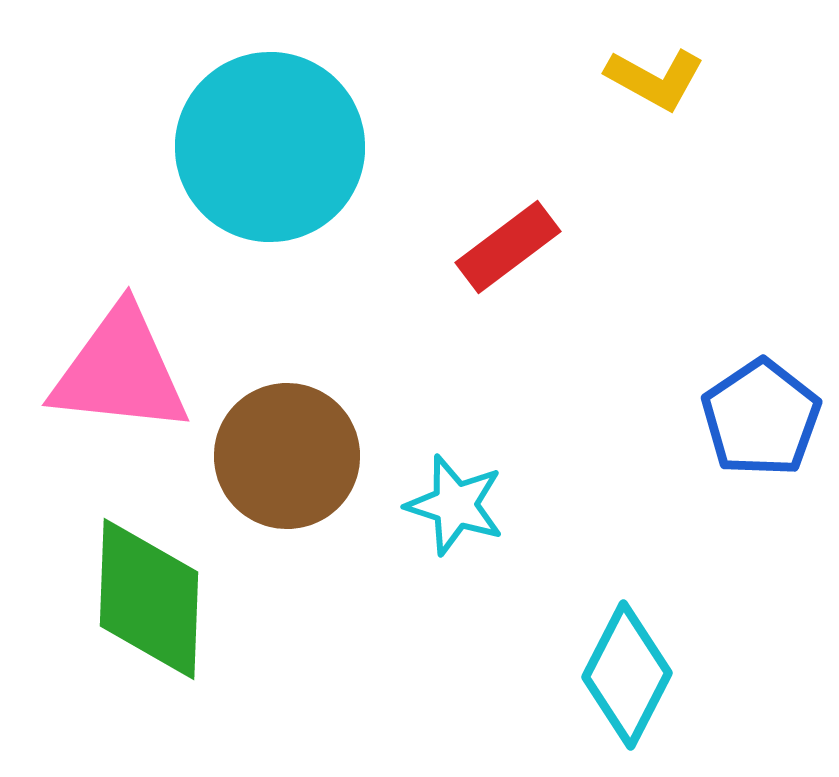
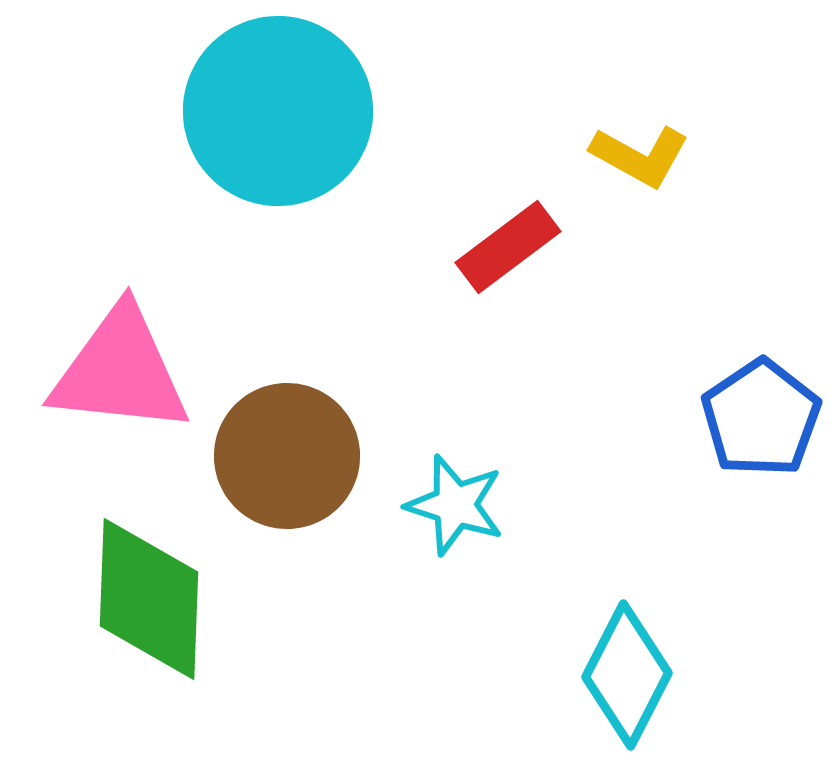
yellow L-shape: moved 15 px left, 77 px down
cyan circle: moved 8 px right, 36 px up
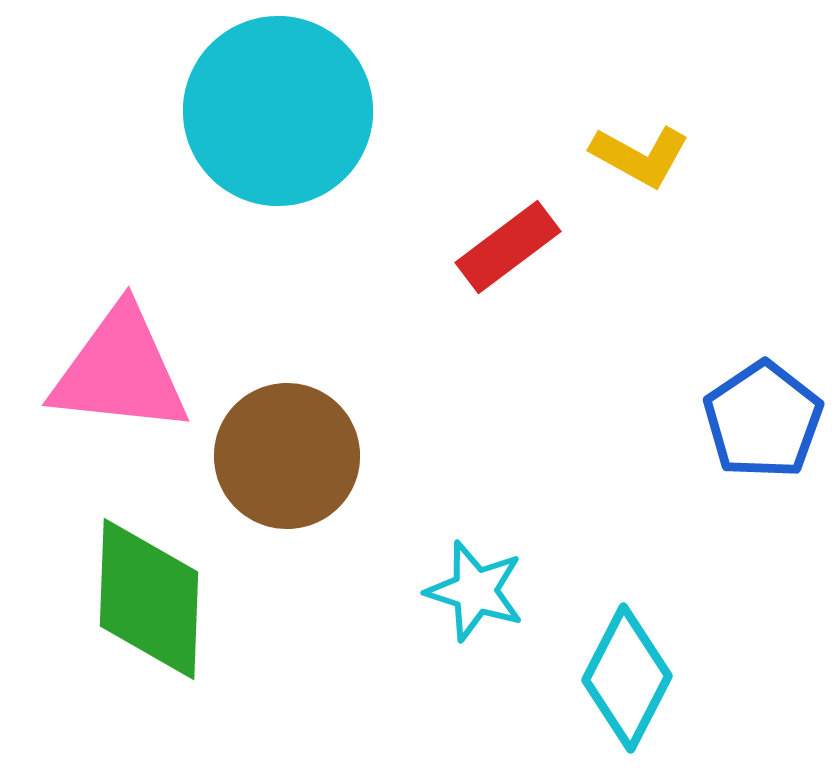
blue pentagon: moved 2 px right, 2 px down
cyan star: moved 20 px right, 86 px down
cyan diamond: moved 3 px down
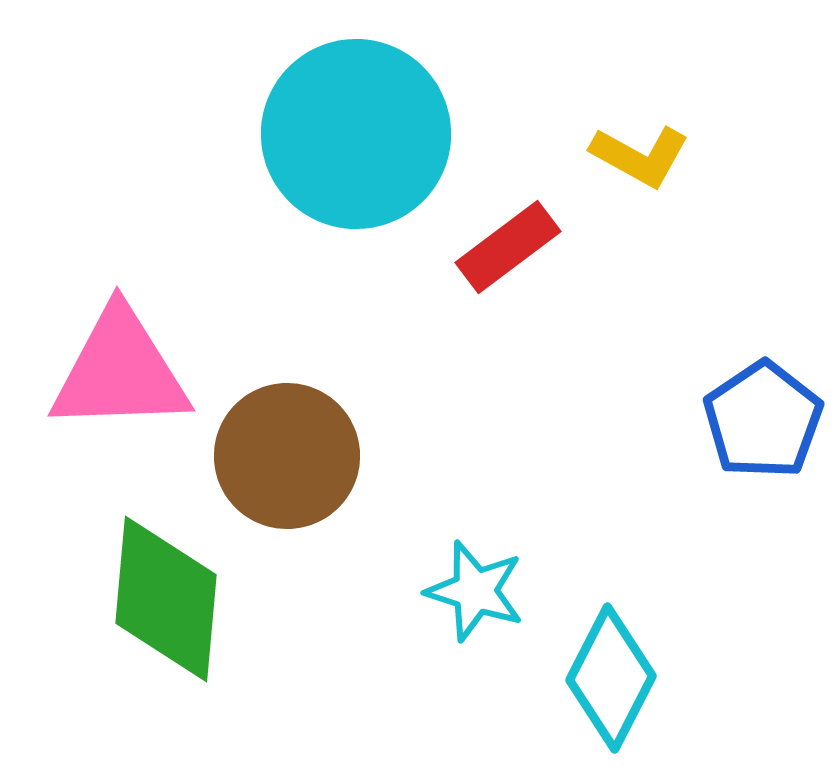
cyan circle: moved 78 px right, 23 px down
pink triangle: rotated 8 degrees counterclockwise
green diamond: moved 17 px right; rotated 3 degrees clockwise
cyan diamond: moved 16 px left
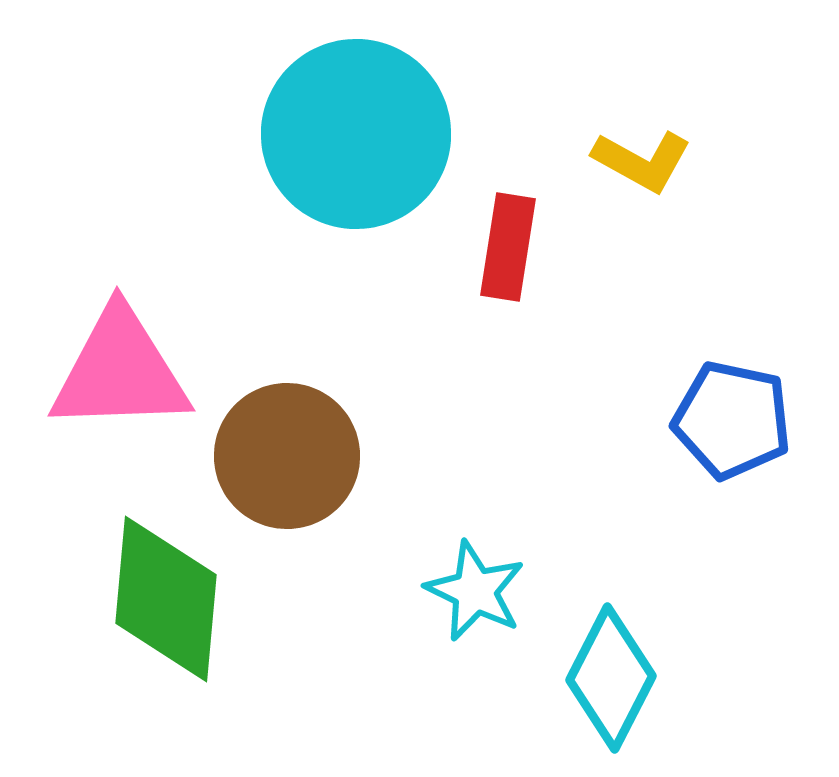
yellow L-shape: moved 2 px right, 5 px down
red rectangle: rotated 44 degrees counterclockwise
blue pentagon: moved 31 px left; rotated 26 degrees counterclockwise
cyan star: rotated 8 degrees clockwise
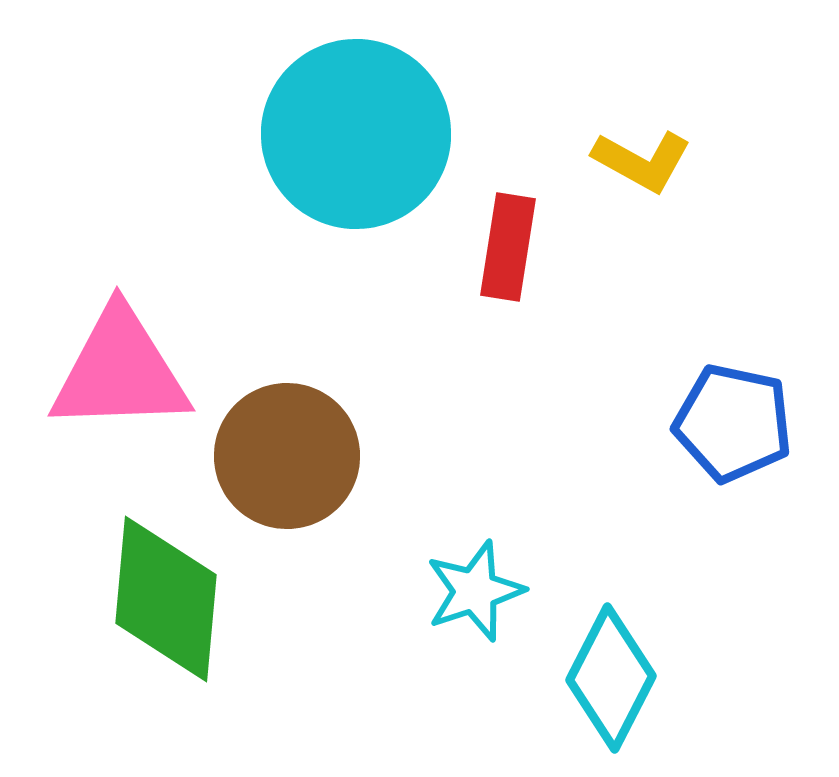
blue pentagon: moved 1 px right, 3 px down
cyan star: rotated 28 degrees clockwise
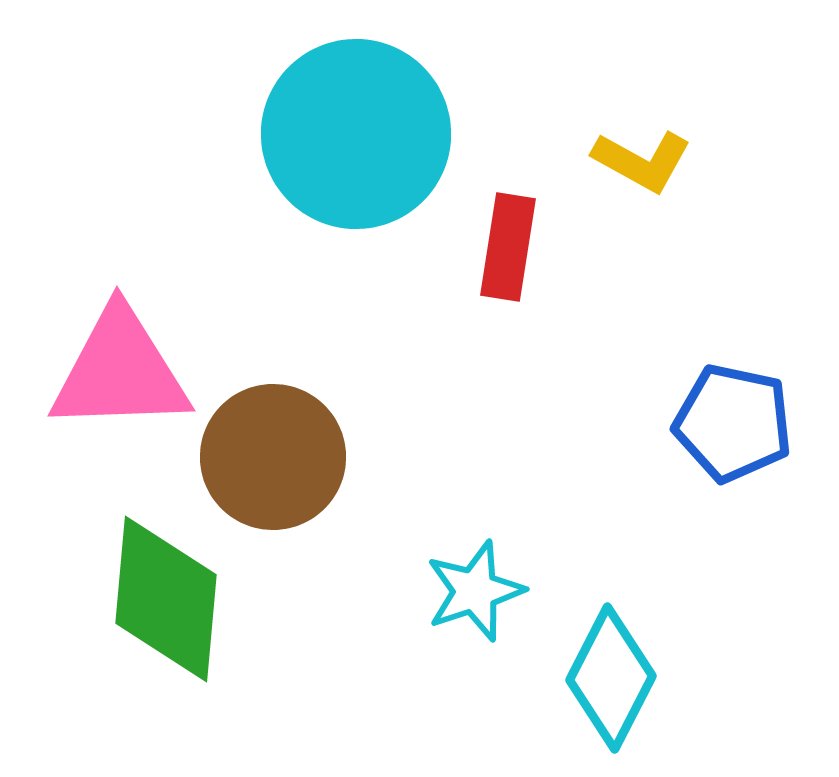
brown circle: moved 14 px left, 1 px down
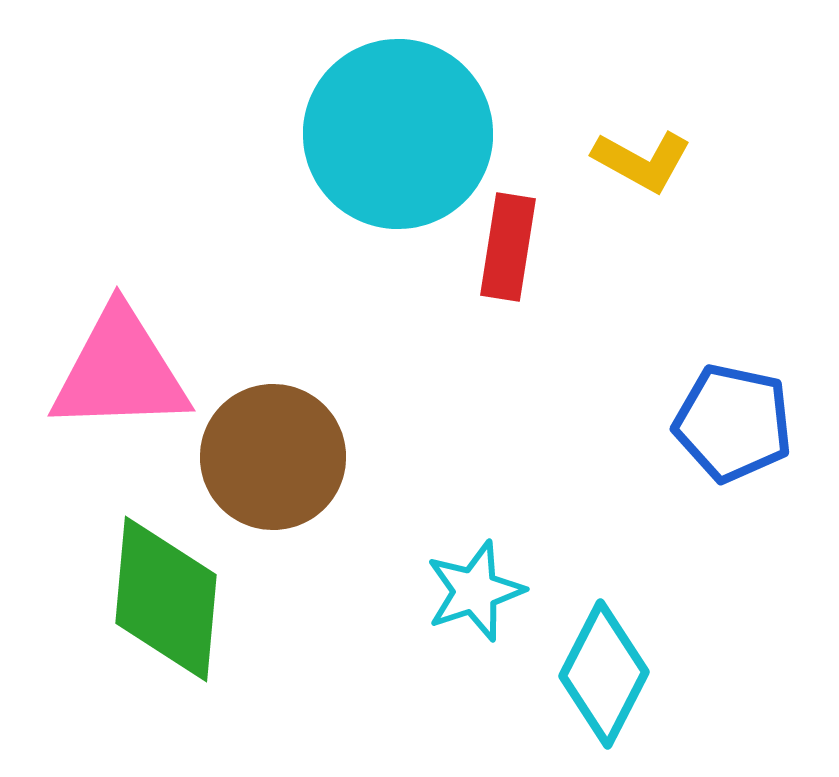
cyan circle: moved 42 px right
cyan diamond: moved 7 px left, 4 px up
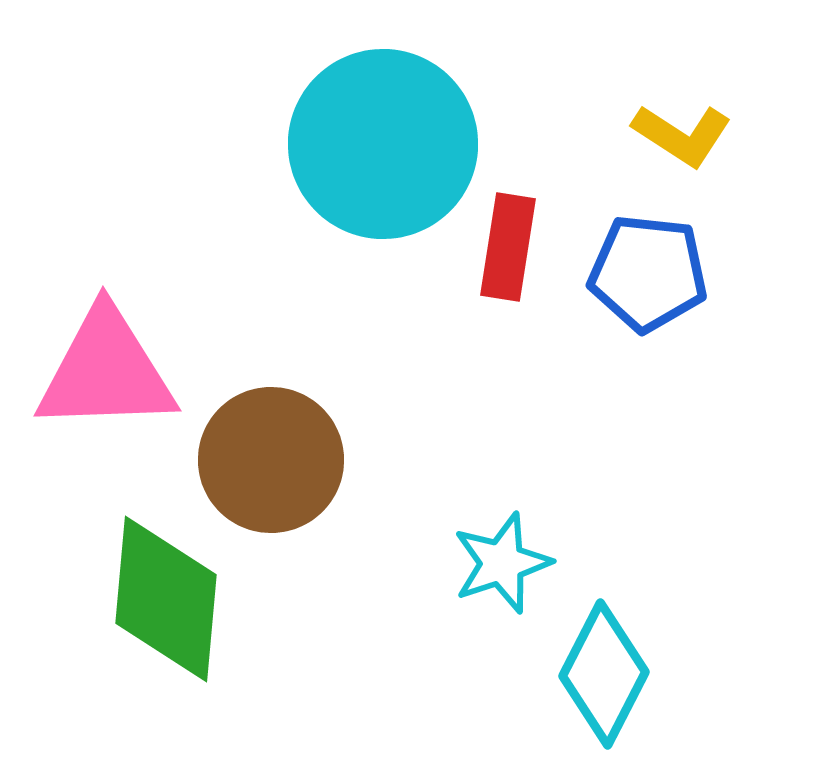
cyan circle: moved 15 px left, 10 px down
yellow L-shape: moved 40 px right, 26 px up; rotated 4 degrees clockwise
pink triangle: moved 14 px left
blue pentagon: moved 85 px left, 150 px up; rotated 6 degrees counterclockwise
brown circle: moved 2 px left, 3 px down
cyan star: moved 27 px right, 28 px up
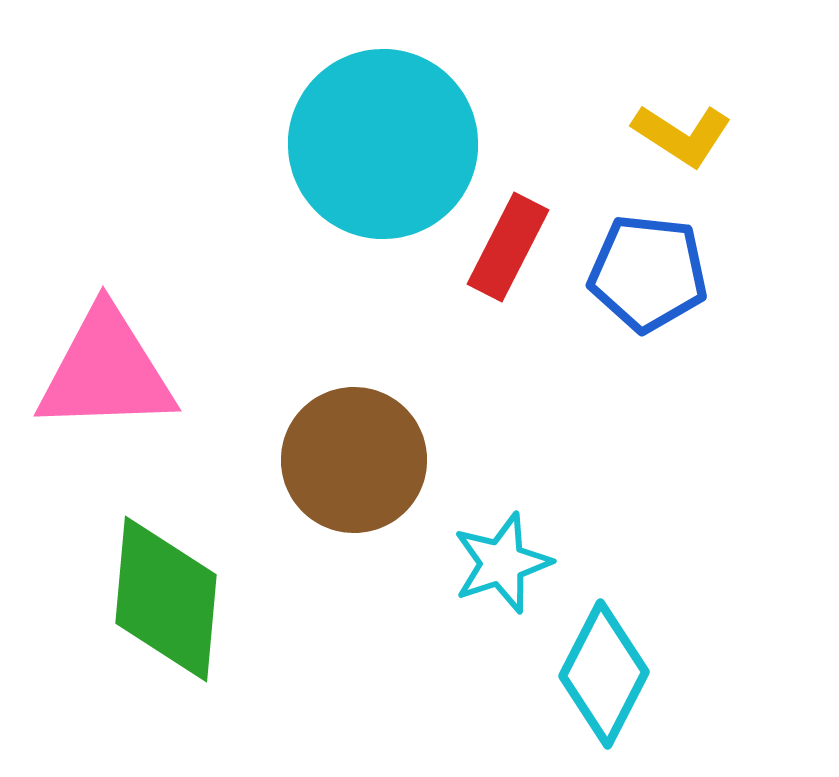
red rectangle: rotated 18 degrees clockwise
brown circle: moved 83 px right
